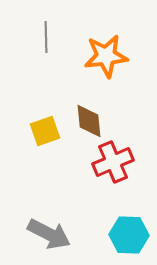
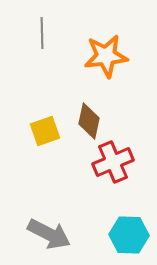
gray line: moved 4 px left, 4 px up
brown diamond: rotated 18 degrees clockwise
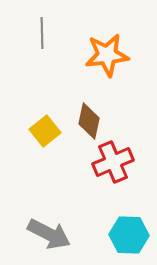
orange star: moved 1 px right, 1 px up
yellow square: rotated 20 degrees counterclockwise
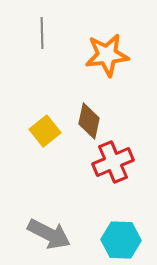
cyan hexagon: moved 8 px left, 5 px down
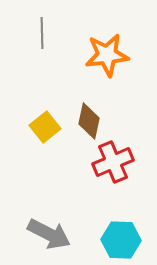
yellow square: moved 4 px up
